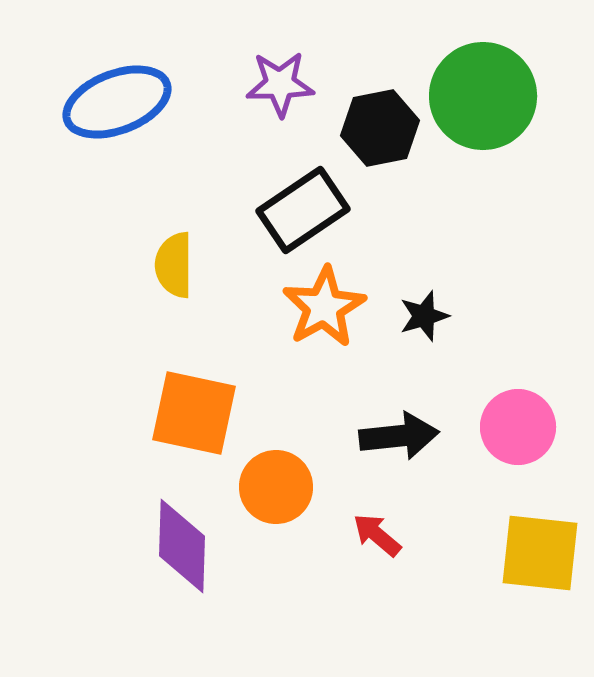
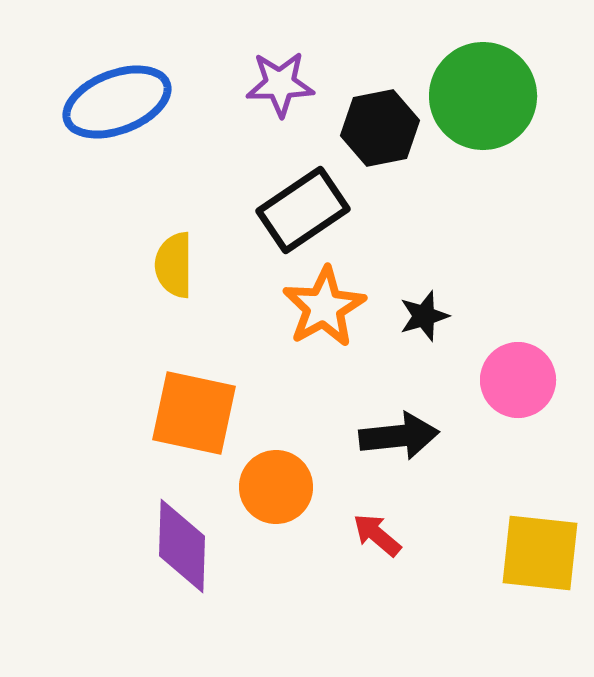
pink circle: moved 47 px up
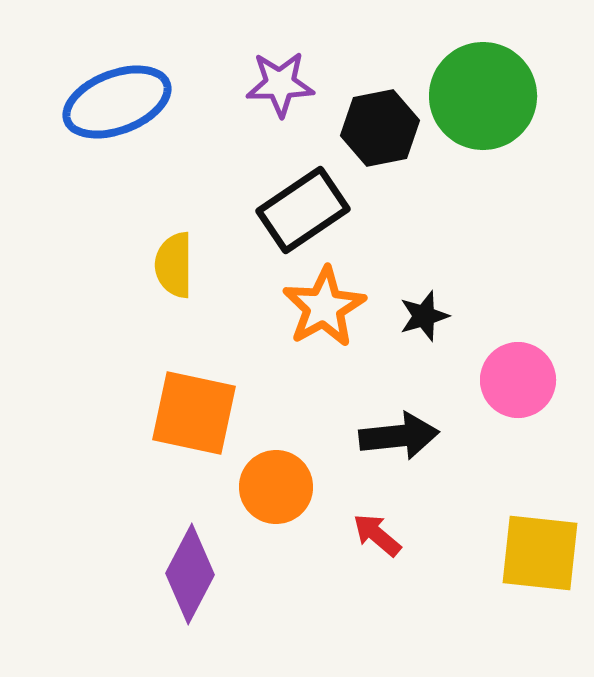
purple diamond: moved 8 px right, 28 px down; rotated 26 degrees clockwise
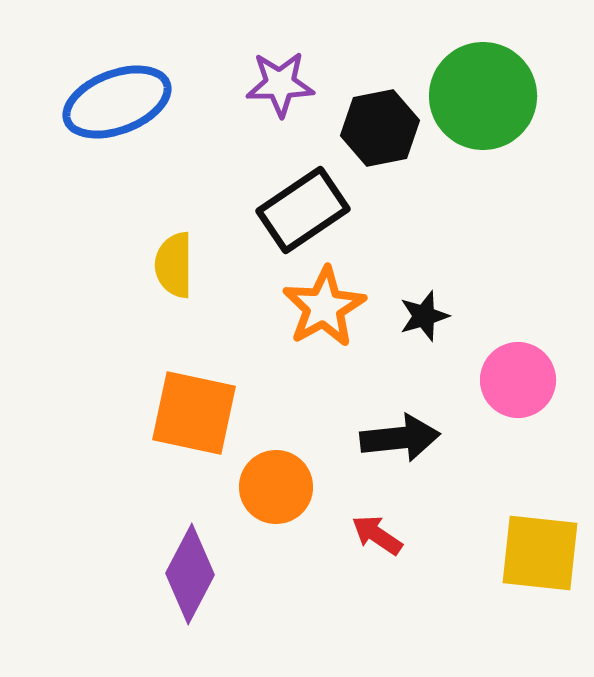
black arrow: moved 1 px right, 2 px down
red arrow: rotated 6 degrees counterclockwise
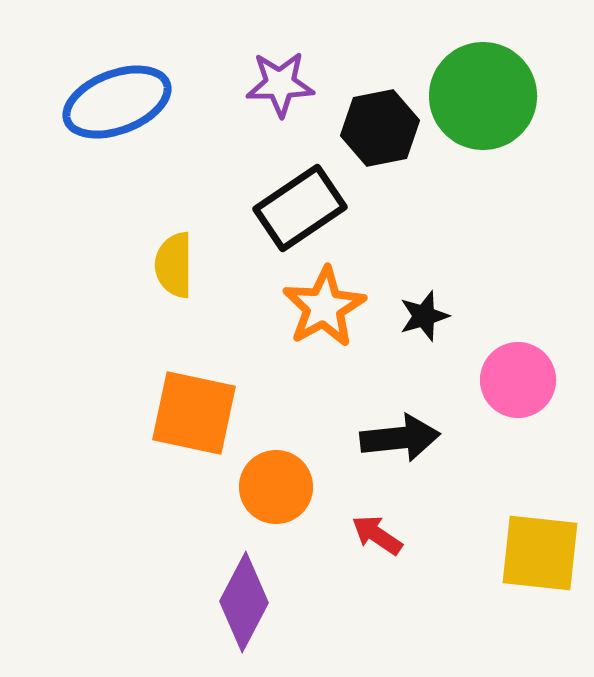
black rectangle: moved 3 px left, 2 px up
purple diamond: moved 54 px right, 28 px down
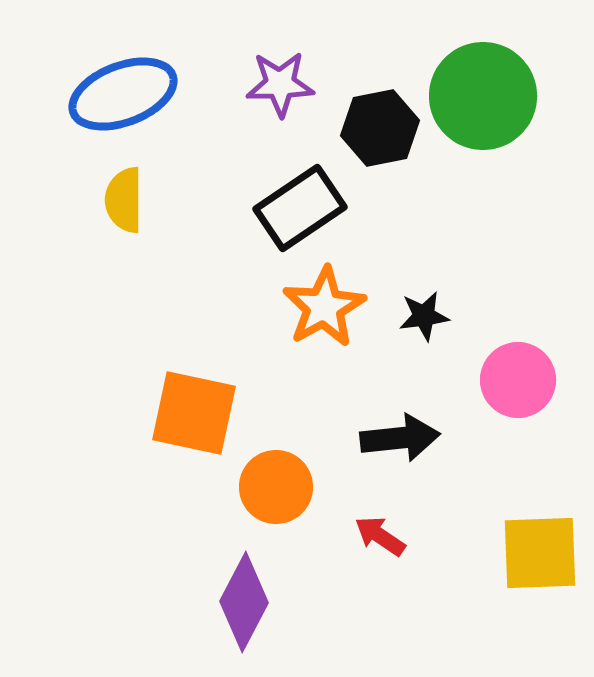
blue ellipse: moved 6 px right, 8 px up
yellow semicircle: moved 50 px left, 65 px up
black star: rotated 9 degrees clockwise
red arrow: moved 3 px right, 1 px down
yellow square: rotated 8 degrees counterclockwise
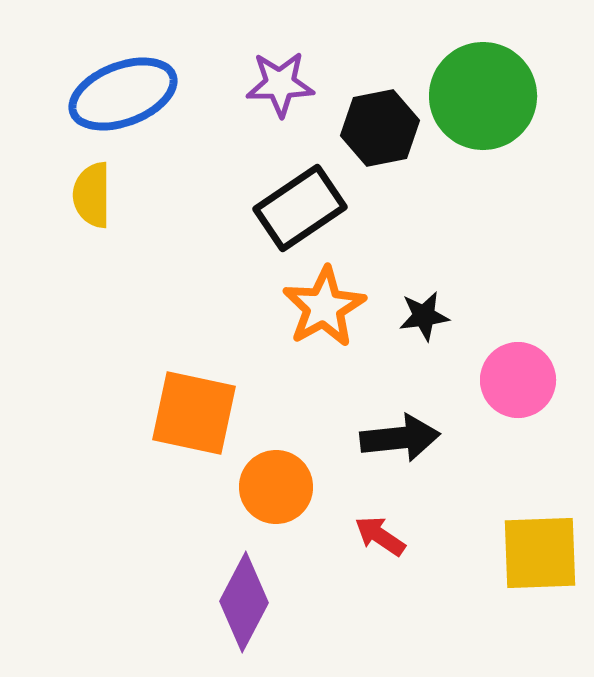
yellow semicircle: moved 32 px left, 5 px up
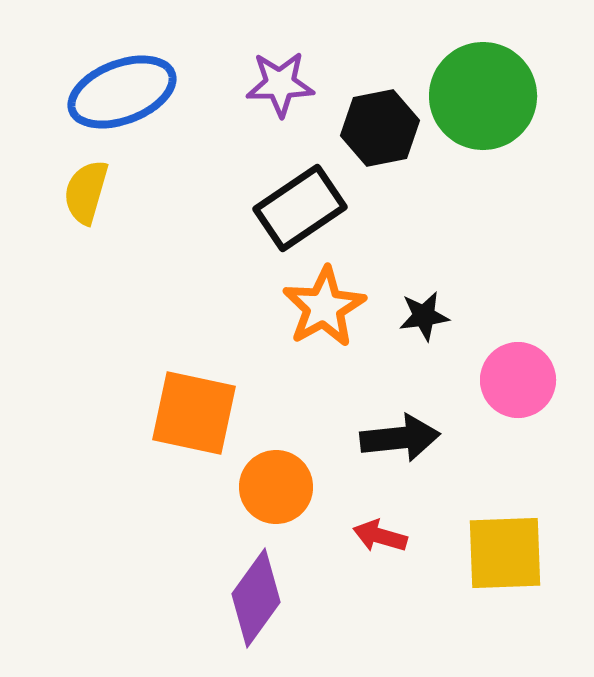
blue ellipse: moved 1 px left, 2 px up
yellow semicircle: moved 6 px left, 3 px up; rotated 16 degrees clockwise
red arrow: rotated 18 degrees counterclockwise
yellow square: moved 35 px left
purple diamond: moved 12 px right, 4 px up; rotated 8 degrees clockwise
